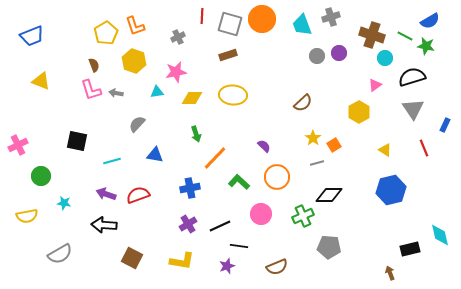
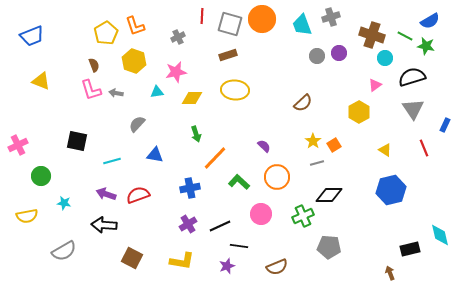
yellow ellipse at (233, 95): moved 2 px right, 5 px up
yellow star at (313, 138): moved 3 px down
gray semicircle at (60, 254): moved 4 px right, 3 px up
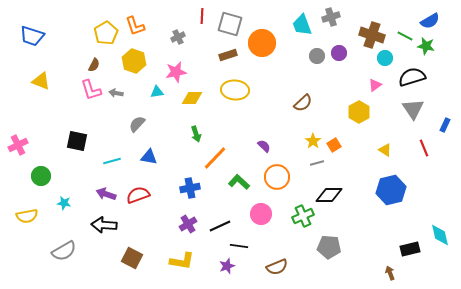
orange circle at (262, 19): moved 24 px down
blue trapezoid at (32, 36): rotated 40 degrees clockwise
brown semicircle at (94, 65): rotated 48 degrees clockwise
blue triangle at (155, 155): moved 6 px left, 2 px down
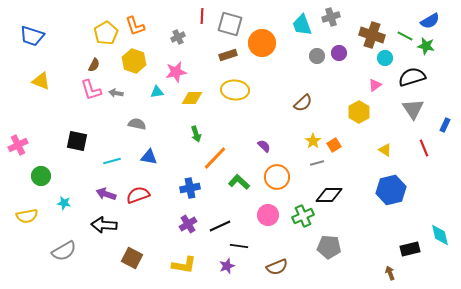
gray semicircle at (137, 124): rotated 60 degrees clockwise
pink circle at (261, 214): moved 7 px right, 1 px down
yellow L-shape at (182, 261): moved 2 px right, 4 px down
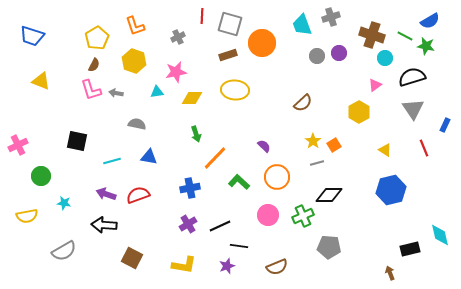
yellow pentagon at (106, 33): moved 9 px left, 5 px down
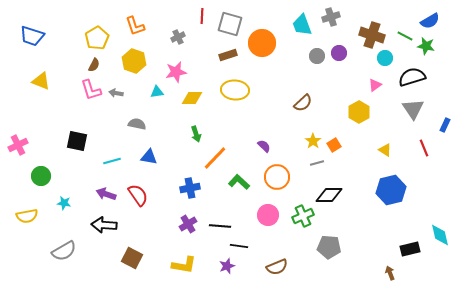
red semicircle at (138, 195): rotated 75 degrees clockwise
black line at (220, 226): rotated 30 degrees clockwise
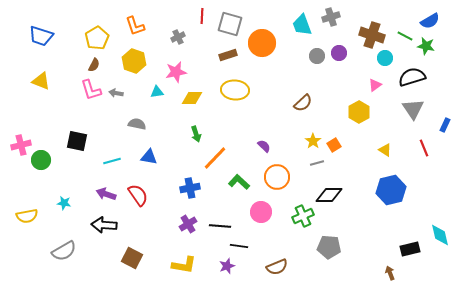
blue trapezoid at (32, 36): moved 9 px right
pink cross at (18, 145): moved 3 px right; rotated 12 degrees clockwise
green circle at (41, 176): moved 16 px up
pink circle at (268, 215): moved 7 px left, 3 px up
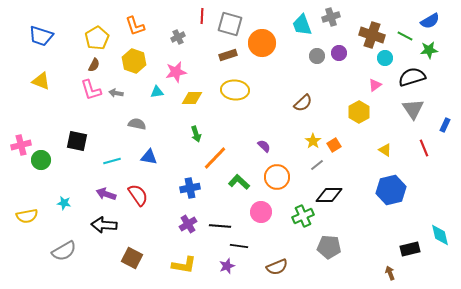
green star at (426, 46): moved 3 px right, 4 px down; rotated 18 degrees counterclockwise
gray line at (317, 163): moved 2 px down; rotated 24 degrees counterclockwise
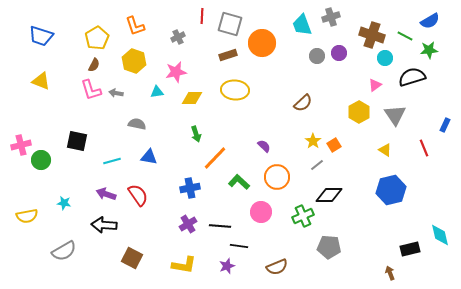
gray triangle at (413, 109): moved 18 px left, 6 px down
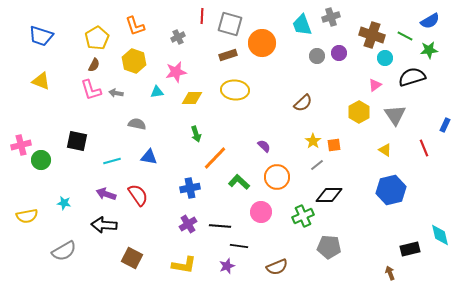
orange square at (334, 145): rotated 24 degrees clockwise
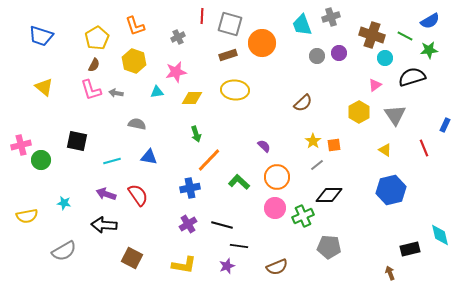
yellow triangle at (41, 81): moved 3 px right, 6 px down; rotated 18 degrees clockwise
orange line at (215, 158): moved 6 px left, 2 px down
pink circle at (261, 212): moved 14 px right, 4 px up
black line at (220, 226): moved 2 px right, 1 px up; rotated 10 degrees clockwise
